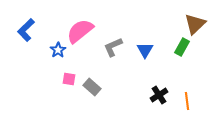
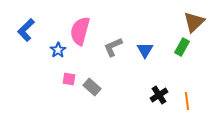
brown triangle: moved 1 px left, 2 px up
pink semicircle: rotated 36 degrees counterclockwise
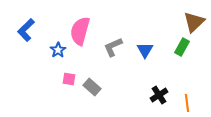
orange line: moved 2 px down
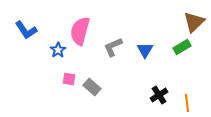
blue L-shape: rotated 80 degrees counterclockwise
green rectangle: rotated 30 degrees clockwise
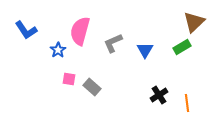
gray L-shape: moved 4 px up
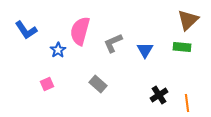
brown triangle: moved 6 px left, 2 px up
green rectangle: rotated 36 degrees clockwise
pink square: moved 22 px left, 5 px down; rotated 32 degrees counterclockwise
gray rectangle: moved 6 px right, 3 px up
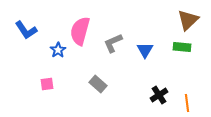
pink square: rotated 16 degrees clockwise
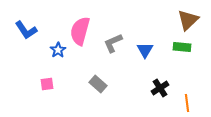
black cross: moved 1 px right, 7 px up
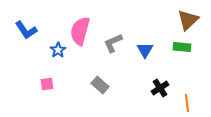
gray rectangle: moved 2 px right, 1 px down
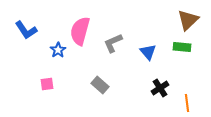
blue triangle: moved 3 px right, 2 px down; rotated 12 degrees counterclockwise
